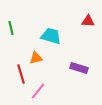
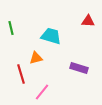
pink line: moved 4 px right, 1 px down
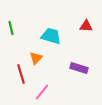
red triangle: moved 2 px left, 5 px down
orange triangle: rotated 32 degrees counterclockwise
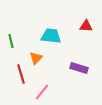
green line: moved 13 px down
cyan trapezoid: rotated 10 degrees counterclockwise
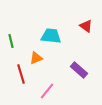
red triangle: rotated 32 degrees clockwise
orange triangle: rotated 24 degrees clockwise
purple rectangle: moved 2 px down; rotated 24 degrees clockwise
pink line: moved 5 px right, 1 px up
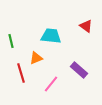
red line: moved 1 px up
pink line: moved 4 px right, 7 px up
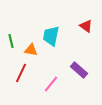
cyan trapezoid: rotated 85 degrees counterclockwise
orange triangle: moved 5 px left, 8 px up; rotated 32 degrees clockwise
red line: rotated 42 degrees clockwise
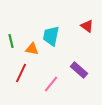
red triangle: moved 1 px right
orange triangle: moved 1 px right, 1 px up
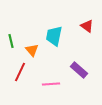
cyan trapezoid: moved 3 px right
orange triangle: moved 1 px down; rotated 40 degrees clockwise
red line: moved 1 px left, 1 px up
pink line: rotated 48 degrees clockwise
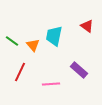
green line: moved 1 px right; rotated 40 degrees counterclockwise
orange triangle: moved 1 px right, 5 px up
